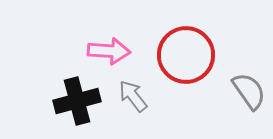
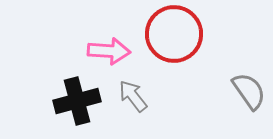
red circle: moved 12 px left, 21 px up
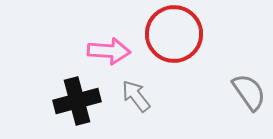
gray semicircle: moved 1 px down
gray arrow: moved 3 px right
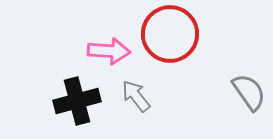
red circle: moved 4 px left
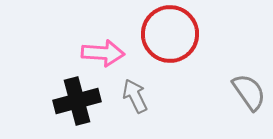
pink arrow: moved 6 px left, 2 px down
gray arrow: moved 1 px left; rotated 12 degrees clockwise
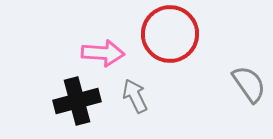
gray semicircle: moved 8 px up
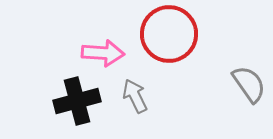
red circle: moved 1 px left
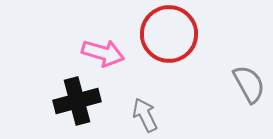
pink arrow: rotated 12 degrees clockwise
gray semicircle: rotated 6 degrees clockwise
gray arrow: moved 10 px right, 19 px down
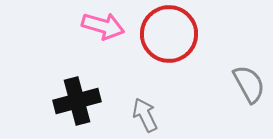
pink arrow: moved 27 px up
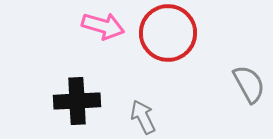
red circle: moved 1 px left, 1 px up
black cross: rotated 12 degrees clockwise
gray arrow: moved 2 px left, 2 px down
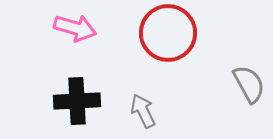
pink arrow: moved 28 px left, 2 px down
gray arrow: moved 6 px up
